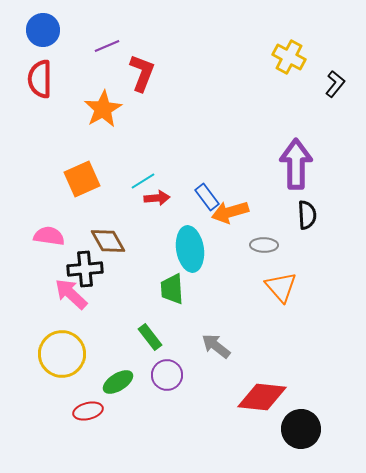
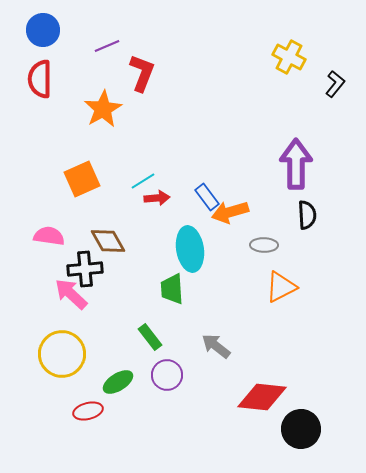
orange triangle: rotated 44 degrees clockwise
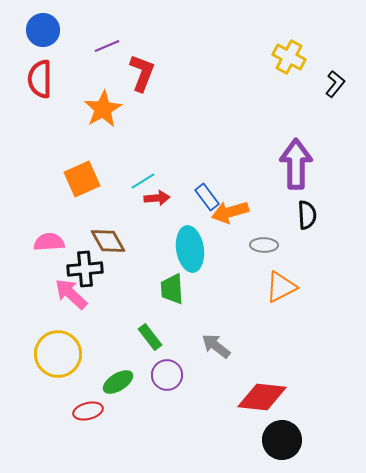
pink semicircle: moved 6 px down; rotated 12 degrees counterclockwise
yellow circle: moved 4 px left
black circle: moved 19 px left, 11 px down
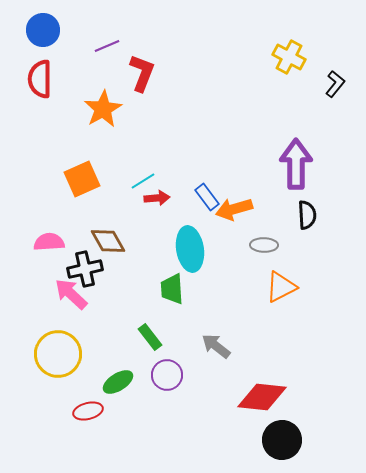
orange arrow: moved 4 px right, 3 px up
black cross: rotated 8 degrees counterclockwise
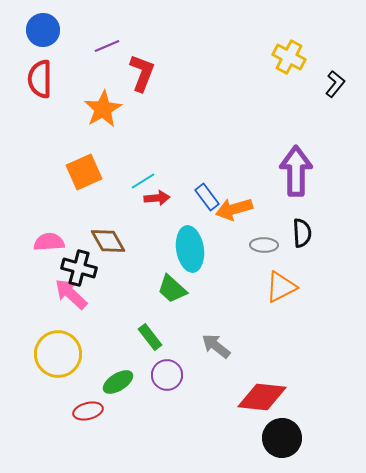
purple arrow: moved 7 px down
orange square: moved 2 px right, 7 px up
black semicircle: moved 5 px left, 18 px down
black cross: moved 6 px left, 1 px up; rotated 28 degrees clockwise
green trapezoid: rotated 44 degrees counterclockwise
black circle: moved 2 px up
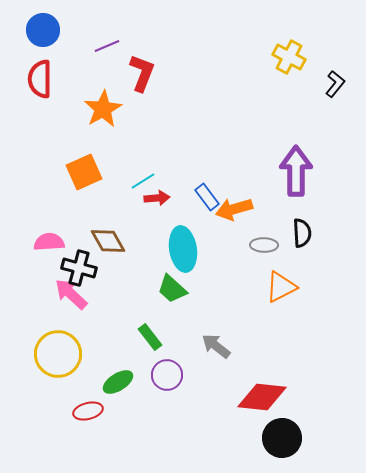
cyan ellipse: moved 7 px left
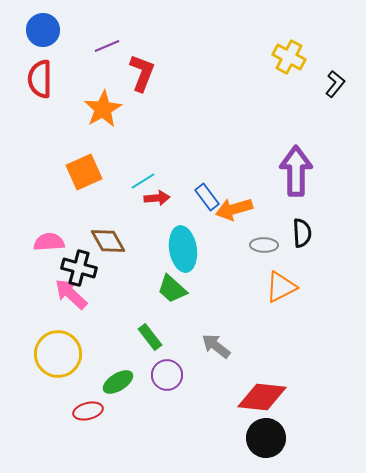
black circle: moved 16 px left
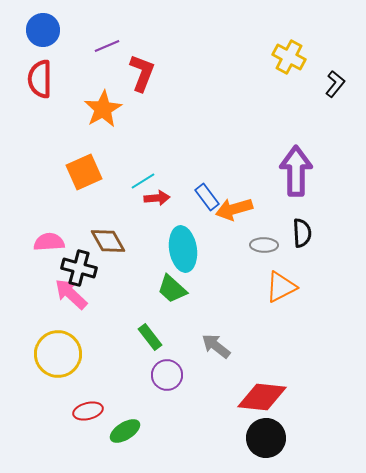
green ellipse: moved 7 px right, 49 px down
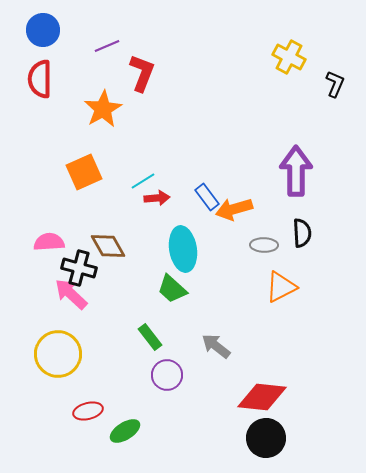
black L-shape: rotated 16 degrees counterclockwise
brown diamond: moved 5 px down
